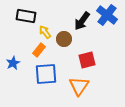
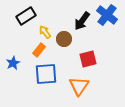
black rectangle: rotated 42 degrees counterclockwise
red square: moved 1 px right, 1 px up
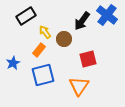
blue square: moved 3 px left, 1 px down; rotated 10 degrees counterclockwise
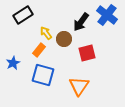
black rectangle: moved 3 px left, 1 px up
black arrow: moved 1 px left, 1 px down
yellow arrow: moved 1 px right, 1 px down
red square: moved 1 px left, 6 px up
blue square: rotated 30 degrees clockwise
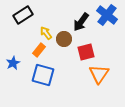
red square: moved 1 px left, 1 px up
orange triangle: moved 20 px right, 12 px up
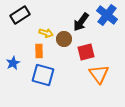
black rectangle: moved 3 px left
yellow arrow: rotated 144 degrees clockwise
orange rectangle: moved 1 px down; rotated 40 degrees counterclockwise
orange triangle: rotated 10 degrees counterclockwise
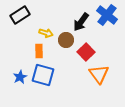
brown circle: moved 2 px right, 1 px down
red square: rotated 30 degrees counterclockwise
blue star: moved 7 px right, 14 px down
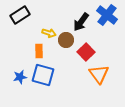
yellow arrow: moved 3 px right
blue star: rotated 16 degrees clockwise
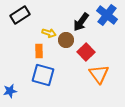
blue star: moved 10 px left, 14 px down
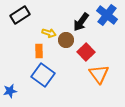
blue square: rotated 20 degrees clockwise
